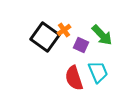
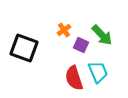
black square: moved 21 px left, 11 px down; rotated 16 degrees counterclockwise
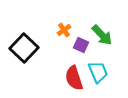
black square: rotated 24 degrees clockwise
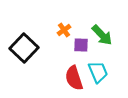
purple square: rotated 21 degrees counterclockwise
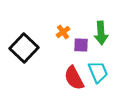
orange cross: moved 1 px left, 2 px down
green arrow: moved 1 px left, 2 px up; rotated 40 degrees clockwise
red semicircle: rotated 10 degrees counterclockwise
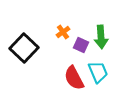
green arrow: moved 4 px down
purple square: rotated 21 degrees clockwise
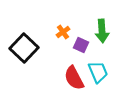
green arrow: moved 1 px right, 6 px up
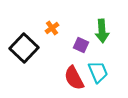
orange cross: moved 11 px left, 4 px up
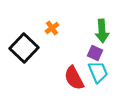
purple square: moved 14 px right, 8 px down
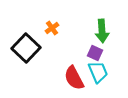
black square: moved 2 px right
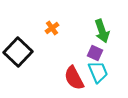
green arrow: rotated 15 degrees counterclockwise
black square: moved 8 px left, 4 px down
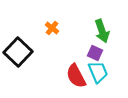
orange cross: rotated 16 degrees counterclockwise
red semicircle: moved 2 px right, 2 px up
